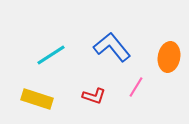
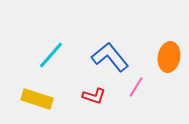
blue L-shape: moved 2 px left, 10 px down
cyan line: rotated 16 degrees counterclockwise
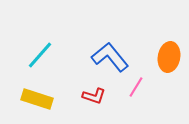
cyan line: moved 11 px left
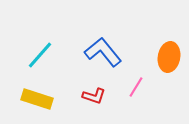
blue L-shape: moved 7 px left, 5 px up
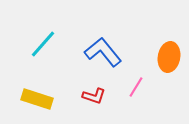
cyan line: moved 3 px right, 11 px up
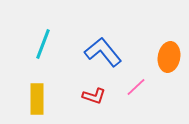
cyan line: rotated 20 degrees counterclockwise
pink line: rotated 15 degrees clockwise
yellow rectangle: rotated 72 degrees clockwise
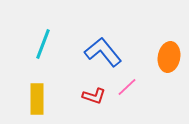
pink line: moved 9 px left
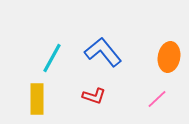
cyan line: moved 9 px right, 14 px down; rotated 8 degrees clockwise
pink line: moved 30 px right, 12 px down
